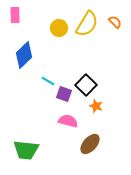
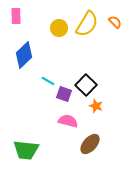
pink rectangle: moved 1 px right, 1 px down
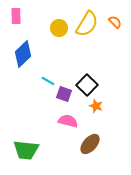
blue diamond: moved 1 px left, 1 px up
black square: moved 1 px right
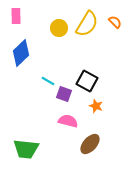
blue diamond: moved 2 px left, 1 px up
black square: moved 4 px up; rotated 15 degrees counterclockwise
green trapezoid: moved 1 px up
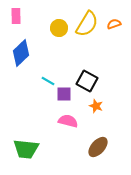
orange semicircle: moved 1 px left, 2 px down; rotated 64 degrees counterclockwise
purple square: rotated 21 degrees counterclockwise
brown ellipse: moved 8 px right, 3 px down
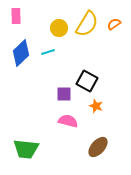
orange semicircle: rotated 16 degrees counterclockwise
cyan line: moved 29 px up; rotated 48 degrees counterclockwise
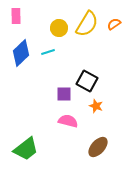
green trapezoid: rotated 44 degrees counterclockwise
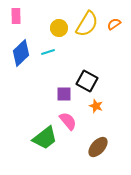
pink semicircle: rotated 36 degrees clockwise
green trapezoid: moved 19 px right, 11 px up
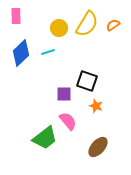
orange semicircle: moved 1 px left, 1 px down
black square: rotated 10 degrees counterclockwise
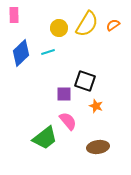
pink rectangle: moved 2 px left, 1 px up
black square: moved 2 px left
brown ellipse: rotated 40 degrees clockwise
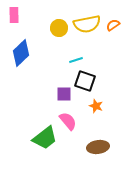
yellow semicircle: rotated 48 degrees clockwise
cyan line: moved 28 px right, 8 px down
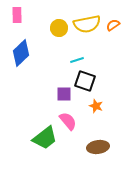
pink rectangle: moved 3 px right
cyan line: moved 1 px right
